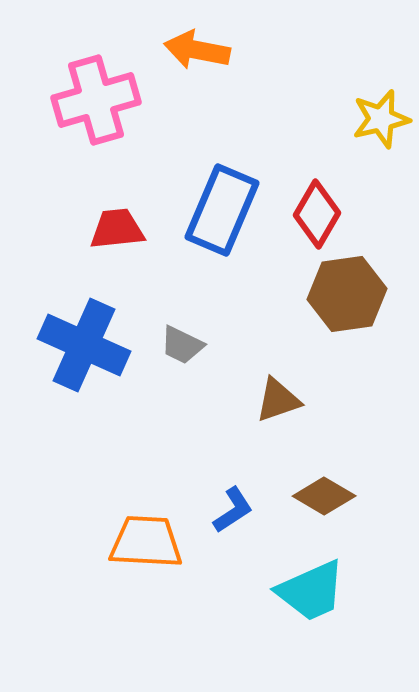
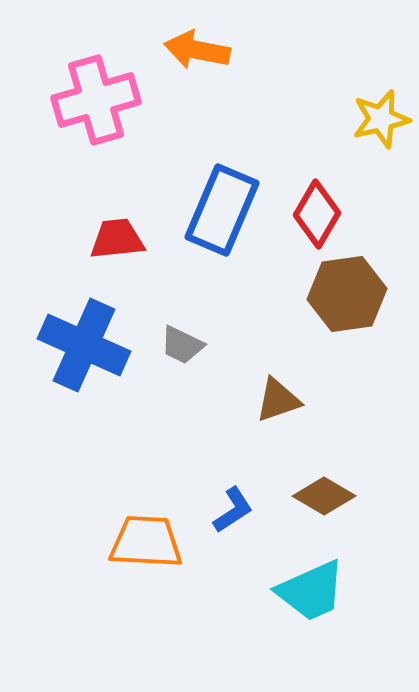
red trapezoid: moved 10 px down
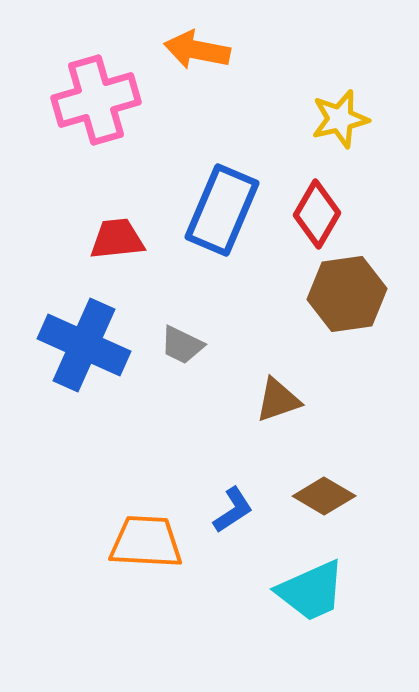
yellow star: moved 41 px left
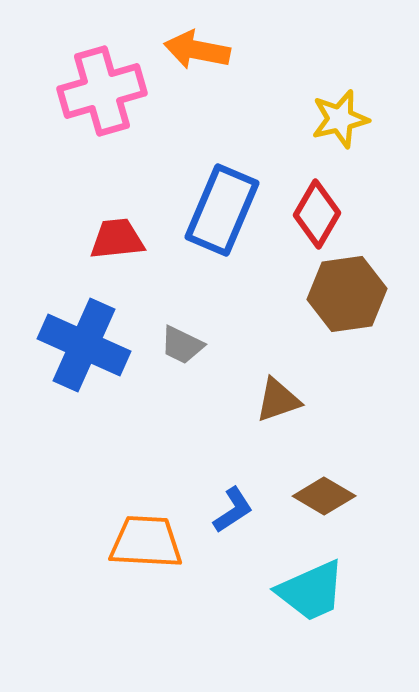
pink cross: moved 6 px right, 9 px up
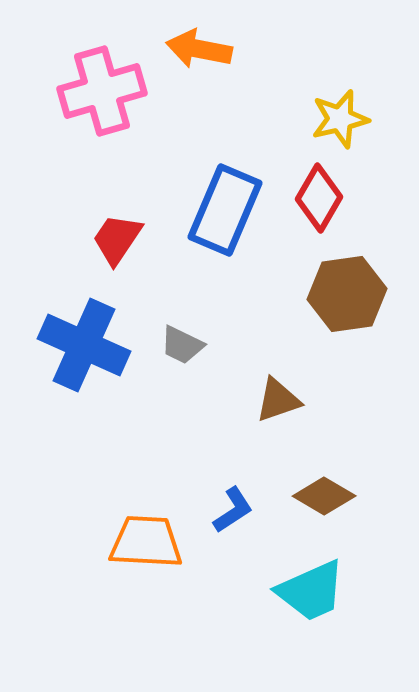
orange arrow: moved 2 px right, 1 px up
blue rectangle: moved 3 px right
red diamond: moved 2 px right, 16 px up
red trapezoid: rotated 50 degrees counterclockwise
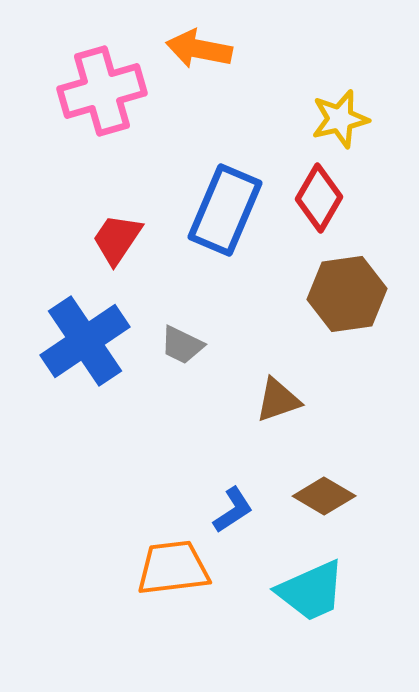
blue cross: moved 1 px right, 4 px up; rotated 32 degrees clockwise
orange trapezoid: moved 27 px right, 26 px down; rotated 10 degrees counterclockwise
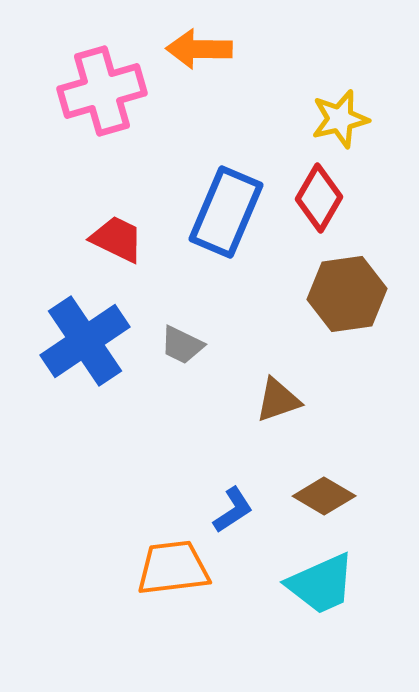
orange arrow: rotated 10 degrees counterclockwise
blue rectangle: moved 1 px right, 2 px down
red trapezoid: rotated 82 degrees clockwise
cyan trapezoid: moved 10 px right, 7 px up
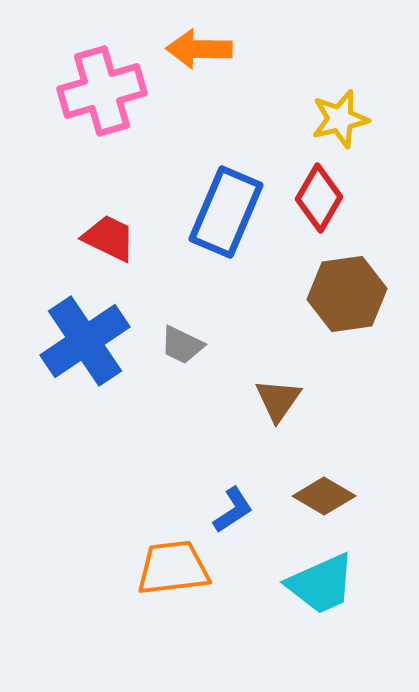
red trapezoid: moved 8 px left, 1 px up
brown triangle: rotated 36 degrees counterclockwise
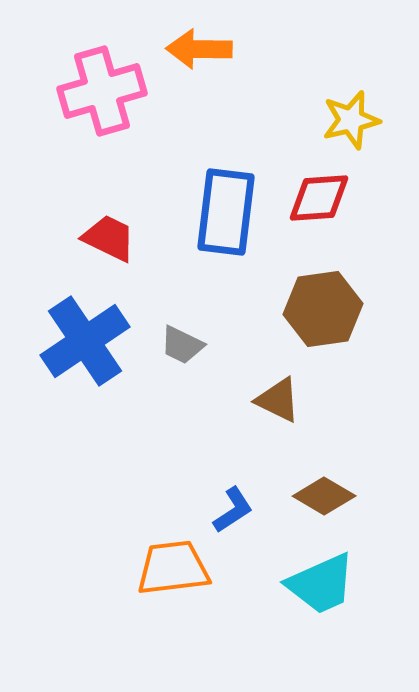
yellow star: moved 11 px right, 1 px down
red diamond: rotated 56 degrees clockwise
blue rectangle: rotated 16 degrees counterclockwise
brown hexagon: moved 24 px left, 15 px down
brown triangle: rotated 39 degrees counterclockwise
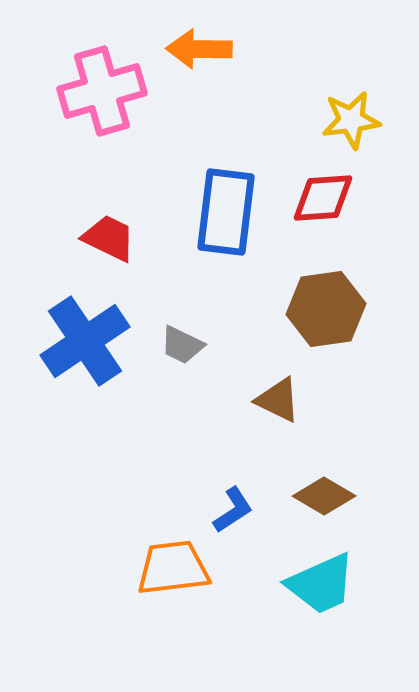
yellow star: rotated 6 degrees clockwise
red diamond: moved 4 px right
brown hexagon: moved 3 px right
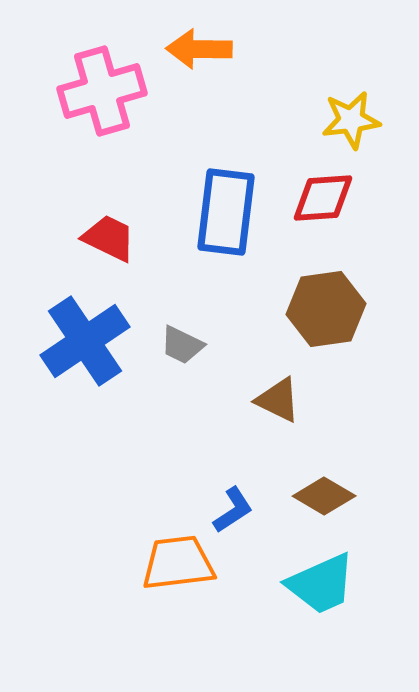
orange trapezoid: moved 5 px right, 5 px up
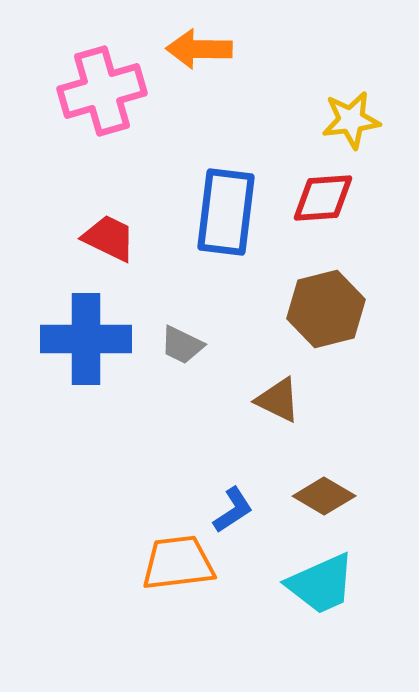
brown hexagon: rotated 6 degrees counterclockwise
blue cross: moved 1 px right, 2 px up; rotated 34 degrees clockwise
